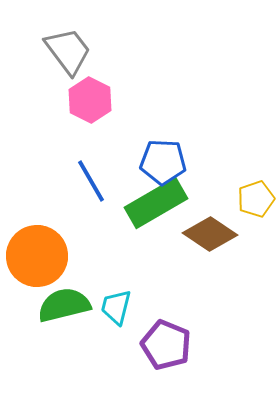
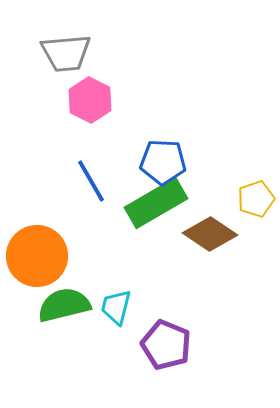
gray trapezoid: moved 2 px left, 2 px down; rotated 122 degrees clockwise
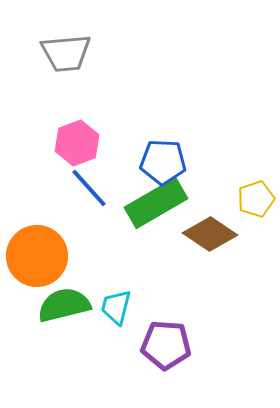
pink hexagon: moved 13 px left, 43 px down; rotated 12 degrees clockwise
blue line: moved 2 px left, 7 px down; rotated 12 degrees counterclockwise
purple pentagon: rotated 18 degrees counterclockwise
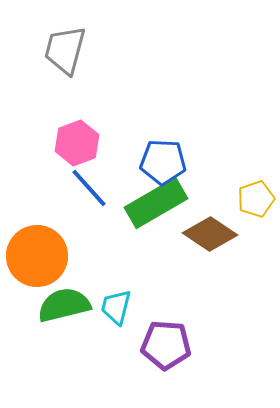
gray trapezoid: moved 1 px left, 3 px up; rotated 110 degrees clockwise
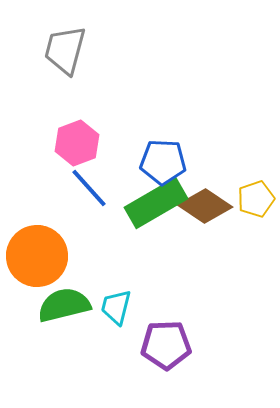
brown diamond: moved 5 px left, 28 px up
purple pentagon: rotated 6 degrees counterclockwise
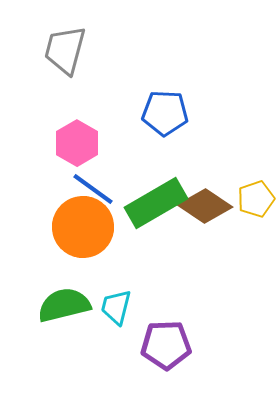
pink hexagon: rotated 9 degrees counterclockwise
blue pentagon: moved 2 px right, 49 px up
blue line: moved 4 px right, 1 px down; rotated 12 degrees counterclockwise
orange circle: moved 46 px right, 29 px up
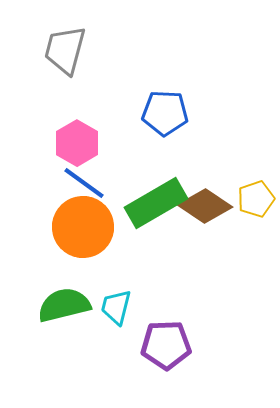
blue line: moved 9 px left, 6 px up
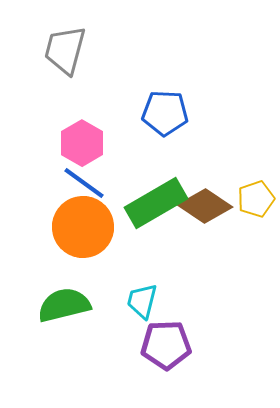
pink hexagon: moved 5 px right
cyan trapezoid: moved 26 px right, 6 px up
